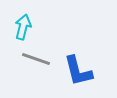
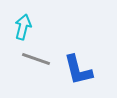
blue L-shape: moved 1 px up
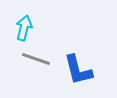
cyan arrow: moved 1 px right, 1 px down
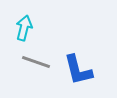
gray line: moved 3 px down
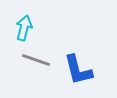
gray line: moved 2 px up
